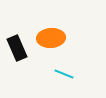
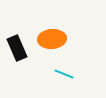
orange ellipse: moved 1 px right, 1 px down
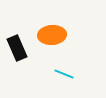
orange ellipse: moved 4 px up
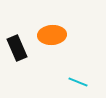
cyan line: moved 14 px right, 8 px down
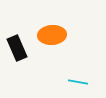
cyan line: rotated 12 degrees counterclockwise
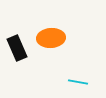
orange ellipse: moved 1 px left, 3 px down
